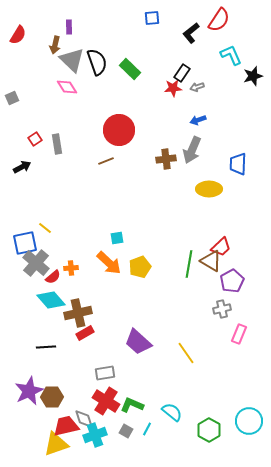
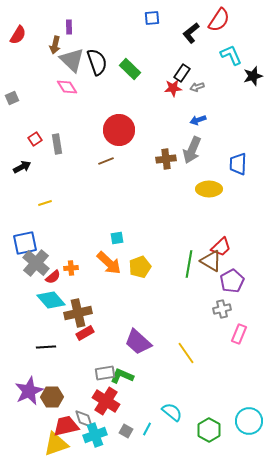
yellow line at (45, 228): moved 25 px up; rotated 56 degrees counterclockwise
green L-shape at (132, 405): moved 10 px left, 29 px up
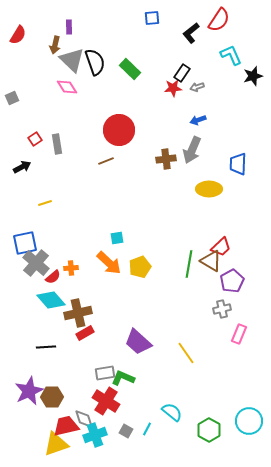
black semicircle at (97, 62): moved 2 px left
green L-shape at (122, 376): moved 1 px right, 2 px down
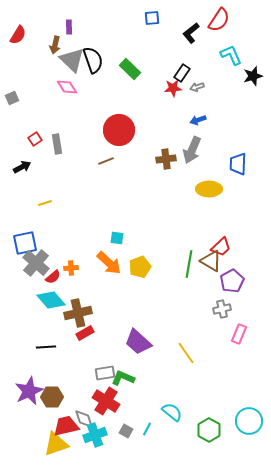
black semicircle at (95, 62): moved 2 px left, 2 px up
cyan square at (117, 238): rotated 16 degrees clockwise
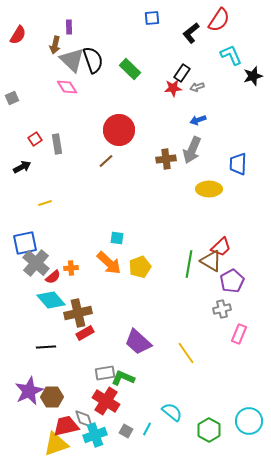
brown line at (106, 161): rotated 21 degrees counterclockwise
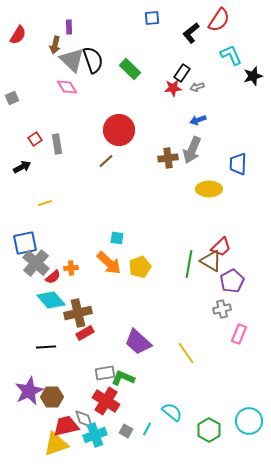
brown cross at (166, 159): moved 2 px right, 1 px up
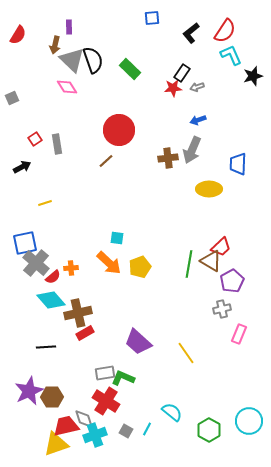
red semicircle at (219, 20): moved 6 px right, 11 px down
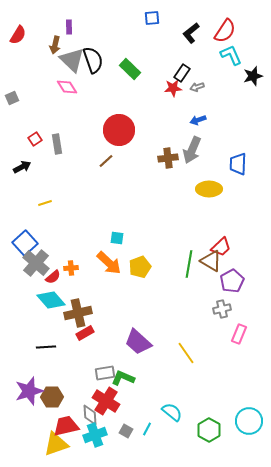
blue square at (25, 243): rotated 30 degrees counterclockwise
purple star at (29, 391): rotated 8 degrees clockwise
gray diamond at (84, 419): moved 6 px right, 4 px up; rotated 15 degrees clockwise
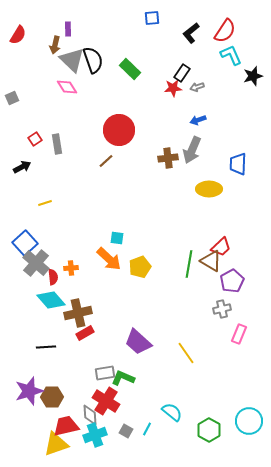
purple rectangle at (69, 27): moved 1 px left, 2 px down
orange arrow at (109, 263): moved 4 px up
red semicircle at (53, 277): rotated 56 degrees counterclockwise
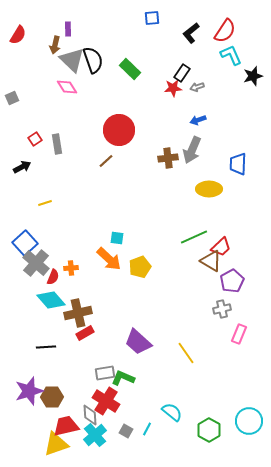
green line at (189, 264): moved 5 px right, 27 px up; rotated 56 degrees clockwise
red semicircle at (53, 277): rotated 28 degrees clockwise
cyan cross at (95, 435): rotated 20 degrees counterclockwise
